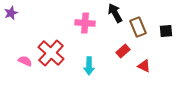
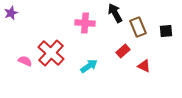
cyan arrow: rotated 126 degrees counterclockwise
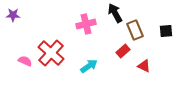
purple star: moved 2 px right, 2 px down; rotated 24 degrees clockwise
pink cross: moved 1 px right, 1 px down; rotated 18 degrees counterclockwise
brown rectangle: moved 3 px left, 3 px down
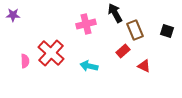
black square: moved 1 px right; rotated 24 degrees clockwise
pink semicircle: rotated 64 degrees clockwise
cyan arrow: rotated 132 degrees counterclockwise
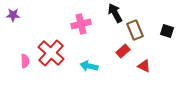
pink cross: moved 5 px left
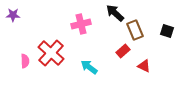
black arrow: rotated 18 degrees counterclockwise
cyan arrow: moved 1 px down; rotated 24 degrees clockwise
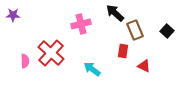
black square: rotated 24 degrees clockwise
red rectangle: rotated 40 degrees counterclockwise
cyan arrow: moved 3 px right, 2 px down
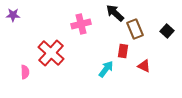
brown rectangle: moved 1 px up
pink semicircle: moved 11 px down
cyan arrow: moved 14 px right; rotated 90 degrees clockwise
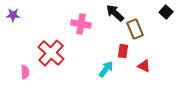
pink cross: rotated 24 degrees clockwise
black square: moved 1 px left, 19 px up
